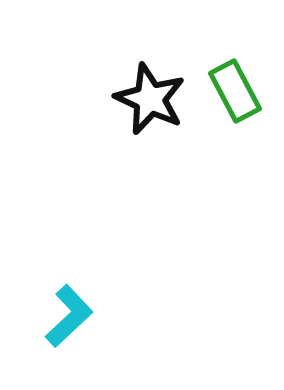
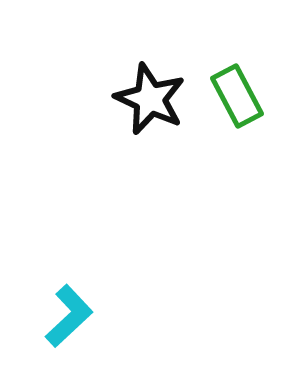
green rectangle: moved 2 px right, 5 px down
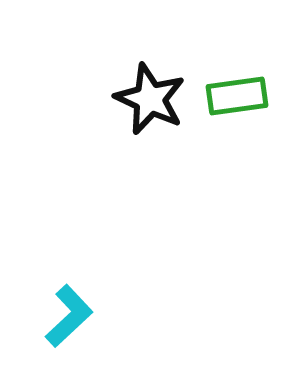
green rectangle: rotated 70 degrees counterclockwise
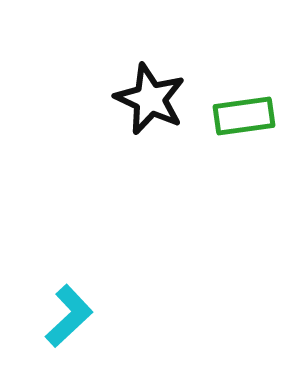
green rectangle: moved 7 px right, 20 px down
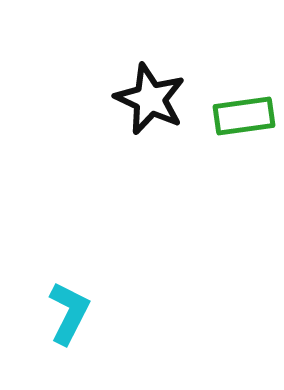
cyan L-shape: moved 3 px up; rotated 20 degrees counterclockwise
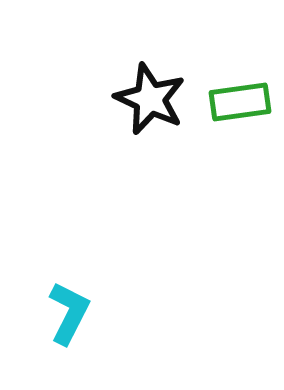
green rectangle: moved 4 px left, 14 px up
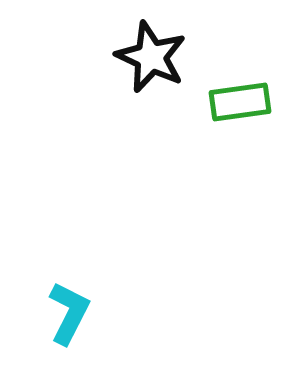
black star: moved 1 px right, 42 px up
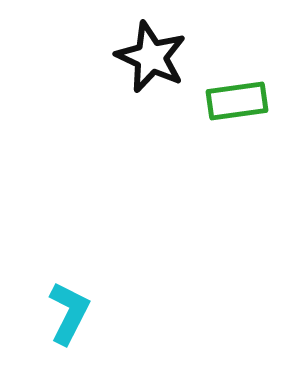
green rectangle: moved 3 px left, 1 px up
